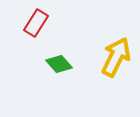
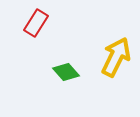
green diamond: moved 7 px right, 8 px down
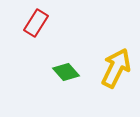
yellow arrow: moved 11 px down
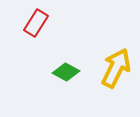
green diamond: rotated 20 degrees counterclockwise
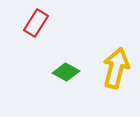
yellow arrow: rotated 12 degrees counterclockwise
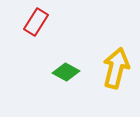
red rectangle: moved 1 px up
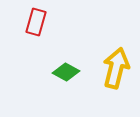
red rectangle: rotated 16 degrees counterclockwise
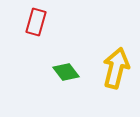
green diamond: rotated 24 degrees clockwise
